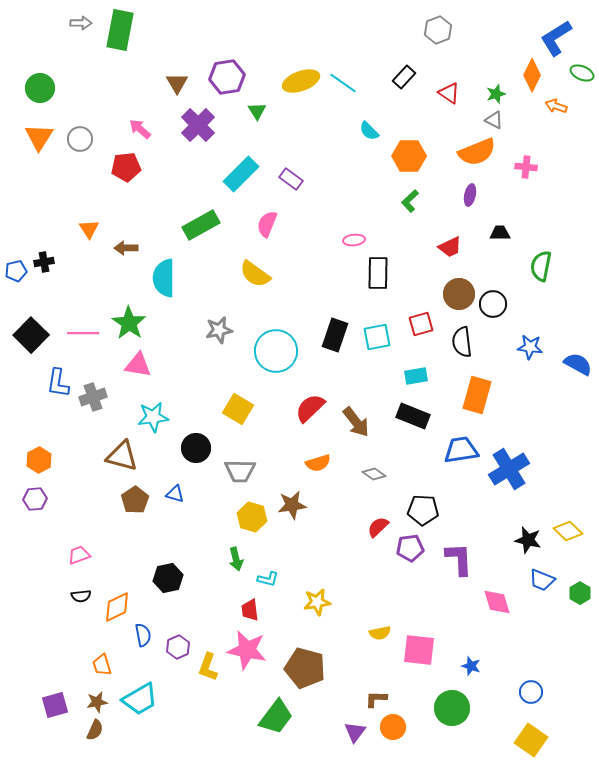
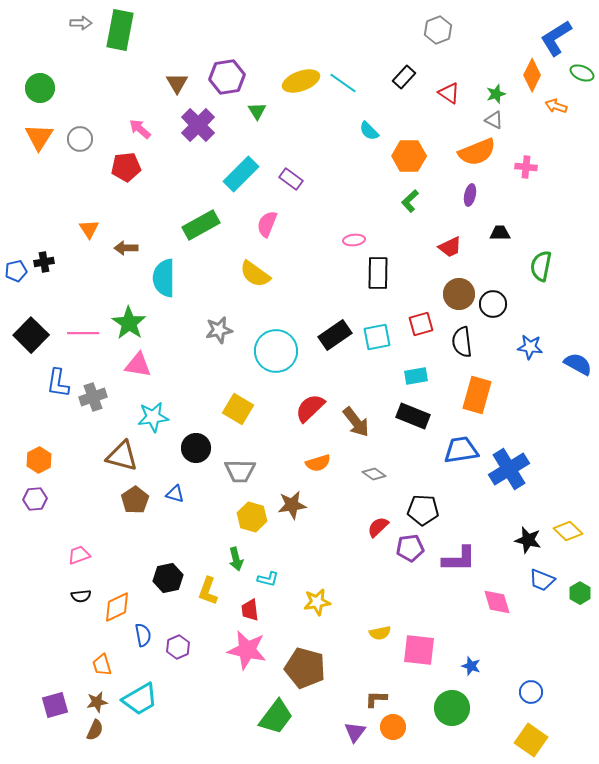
black rectangle at (335, 335): rotated 36 degrees clockwise
purple L-shape at (459, 559): rotated 93 degrees clockwise
yellow L-shape at (208, 667): moved 76 px up
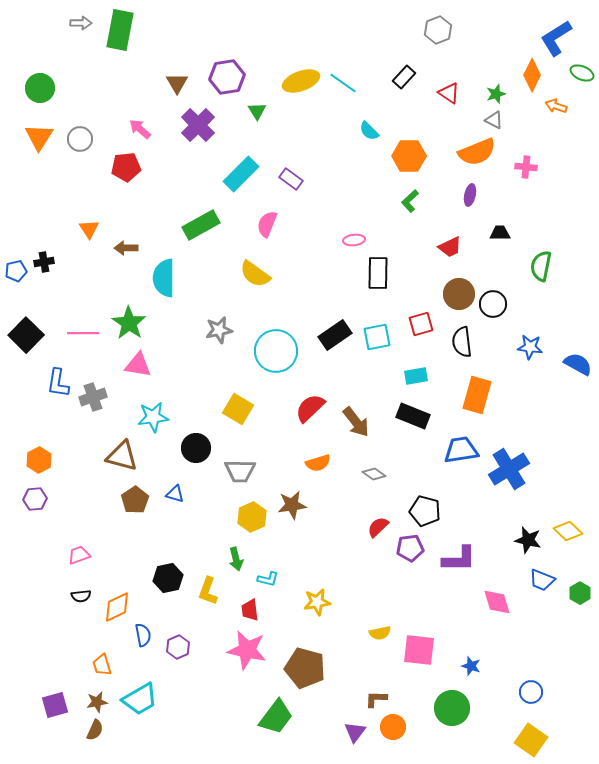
black square at (31, 335): moved 5 px left
black pentagon at (423, 510): moved 2 px right, 1 px down; rotated 12 degrees clockwise
yellow hexagon at (252, 517): rotated 20 degrees clockwise
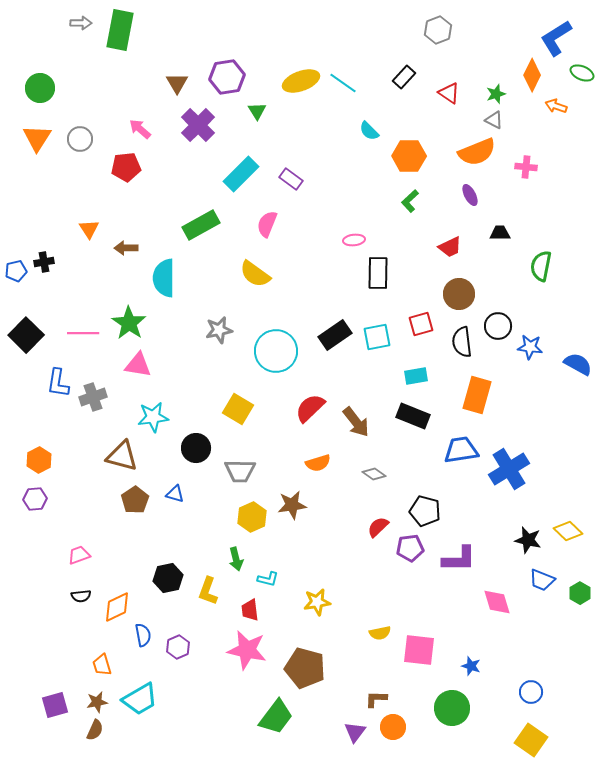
orange triangle at (39, 137): moved 2 px left, 1 px down
purple ellipse at (470, 195): rotated 40 degrees counterclockwise
black circle at (493, 304): moved 5 px right, 22 px down
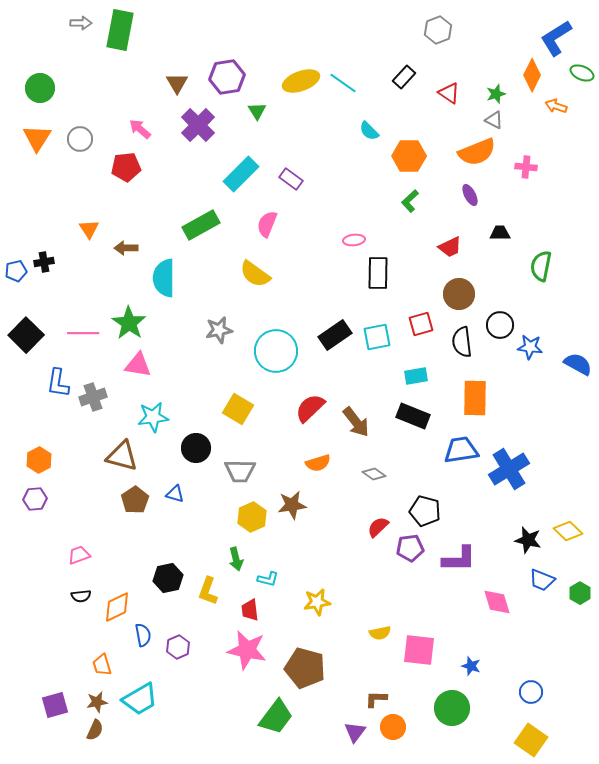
black circle at (498, 326): moved 2 px right, 1 px up
orange rectangle at (477, 395): moved 2 px left, 3 px down; rotated 15 degrees counterclockwise
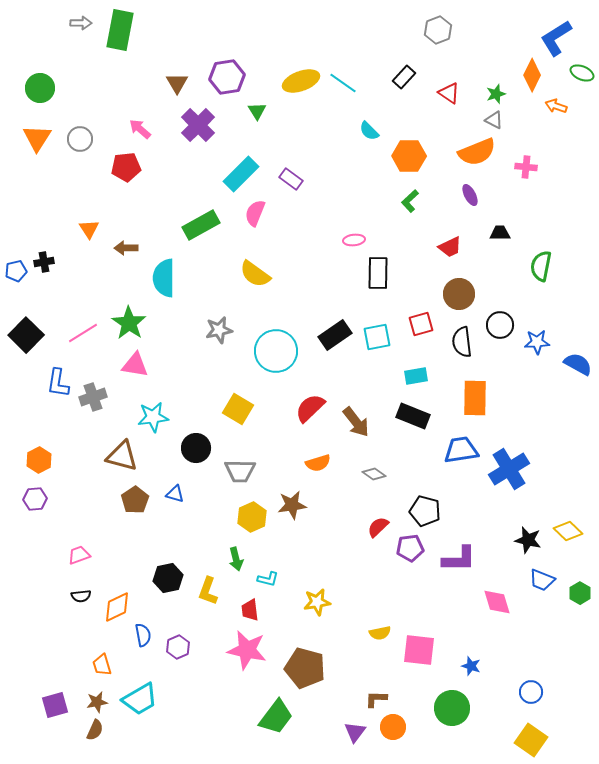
pink semicircle at (267, 224): moved 12 px left, 11 px up
pink line at (83, 333): rotated 32 degrees counterclockwise
blue star at (530, 347): moved 7 px right, 5 px up; rotated 10 degrees counterclockwise
pink triangle at (138, 365): moved 3 px left
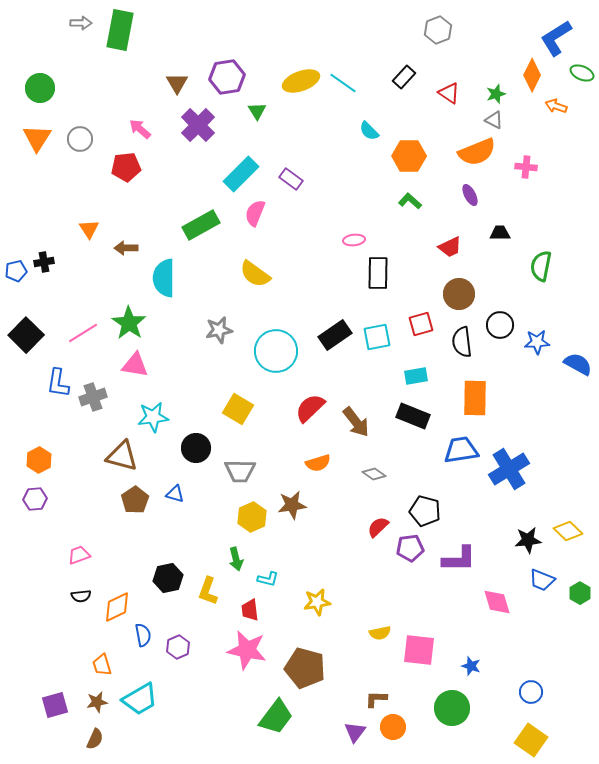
green L-shape at (410, 201): rotated 85 degrees clockwise
black star at (528, 540): rotated 20 degrees counterclockwise
brown semicircle at (95, 730): moved 9 px down
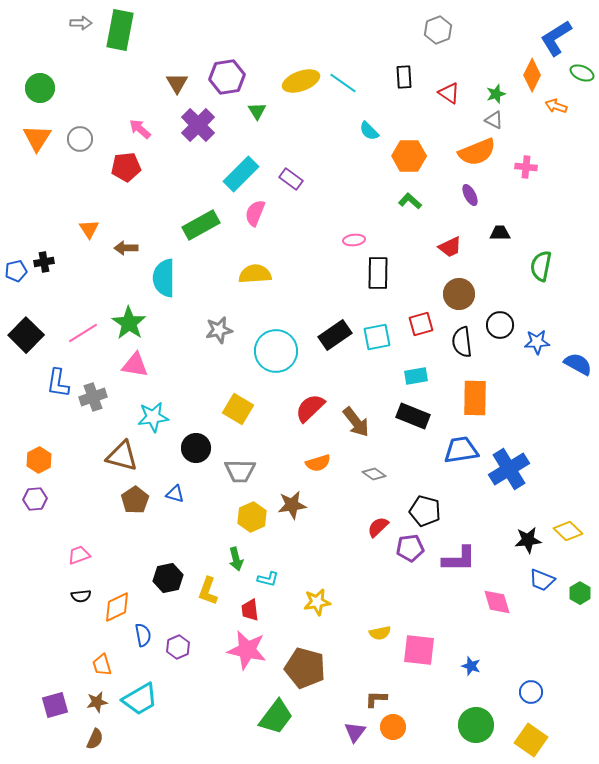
black rectangle at (404, 77): rotated 45 degrees counterclockwise
yellow semicircle at (255, 274): rotated 140 degrees clockwise
green circle at (452, 708): moved 24 px right, 17 px down
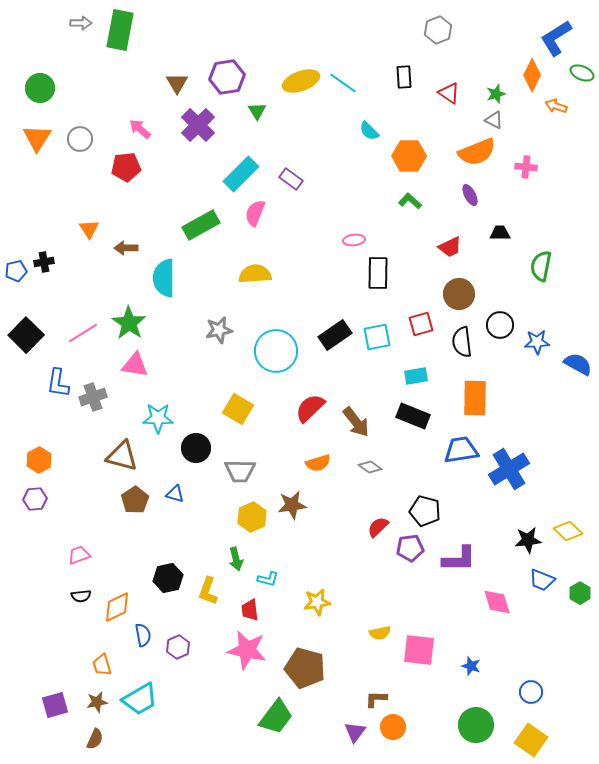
cyan star at (153, 417): moved 5 px right, 1 px down; rotated 8 degrees clockwise
gray diamond at (374, 474): moved 4 px left, 7 px up
